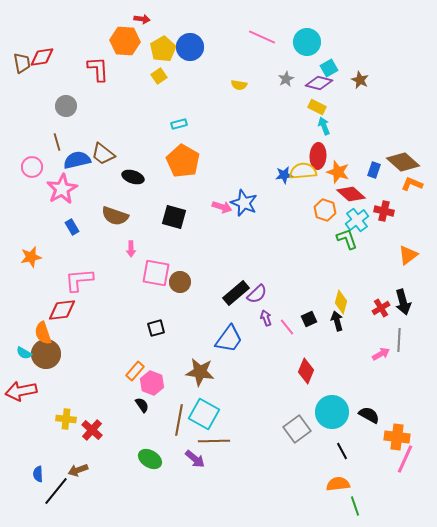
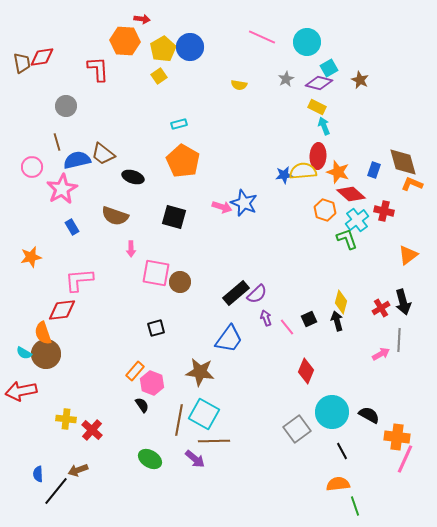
brown diamond at (403, 162): rotated 32 degrees clockwise
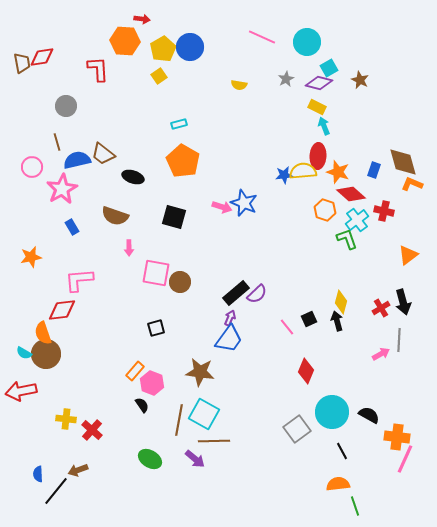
pink arrow at (131, 249): moved 2 px left, 1 px up
purple arrow at (266, 318): moved 36 px left; rotated 42 degrees clockwise
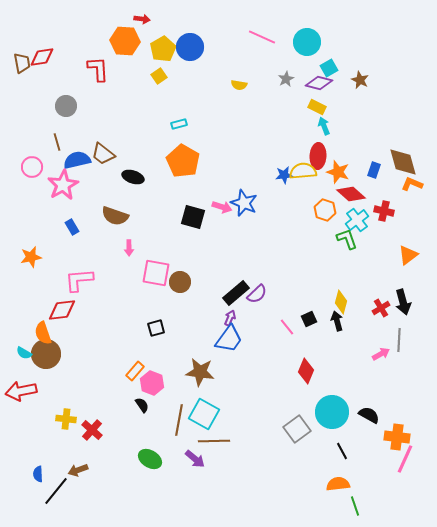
pink star at (62, 189): moved 1 px right, 4 px up
black square at (174, 217): moved 19 px right
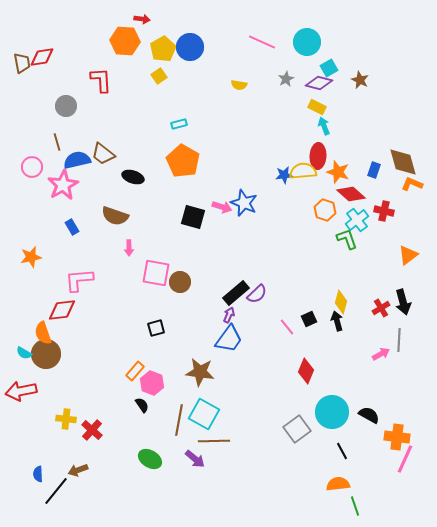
pink line at (262, 37): moved 5 px down
red L-shape at (98, 69): moved 3 px right, 11 px down
purple arrow at (230, 318): moved 1 px left, 3 px up
